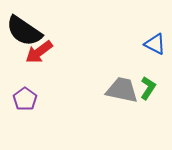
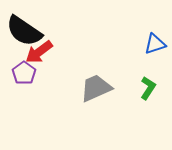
blue triangle: rotated 45 degrees counterclockwise
gray trapezoid: moved 26 px left, 2 px up; rotated 36 degrees counterclockwise
purple pentagon: moved 1 px left, 26 px up
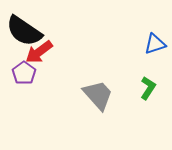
gray trapezoid: moved 2 px right, 7 px down; rotated 72 degrees clockwise
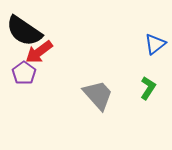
blue triangle: rotated 20 degrees counterclockwise
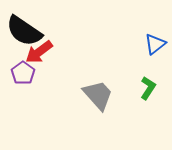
purple pentagon: moved 1 px left
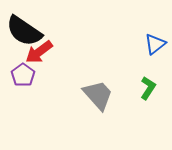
purple pentagon: moved 2 px down
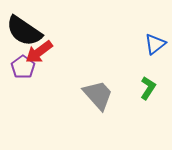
purple pentagon: moved 8 px up
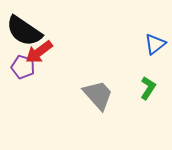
purple pentagon: rotated 20 degrees counterclockwise
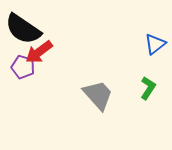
black semicircle: moved 1 px left, 2 px up
